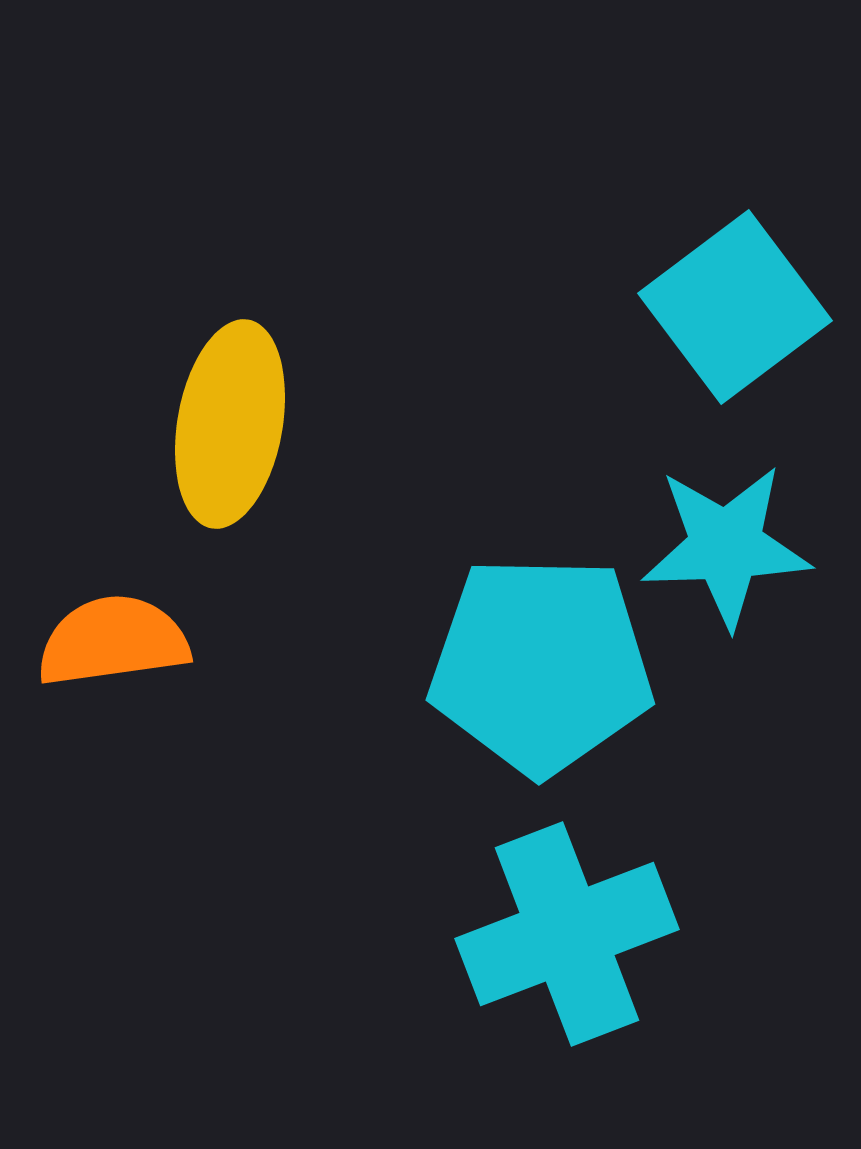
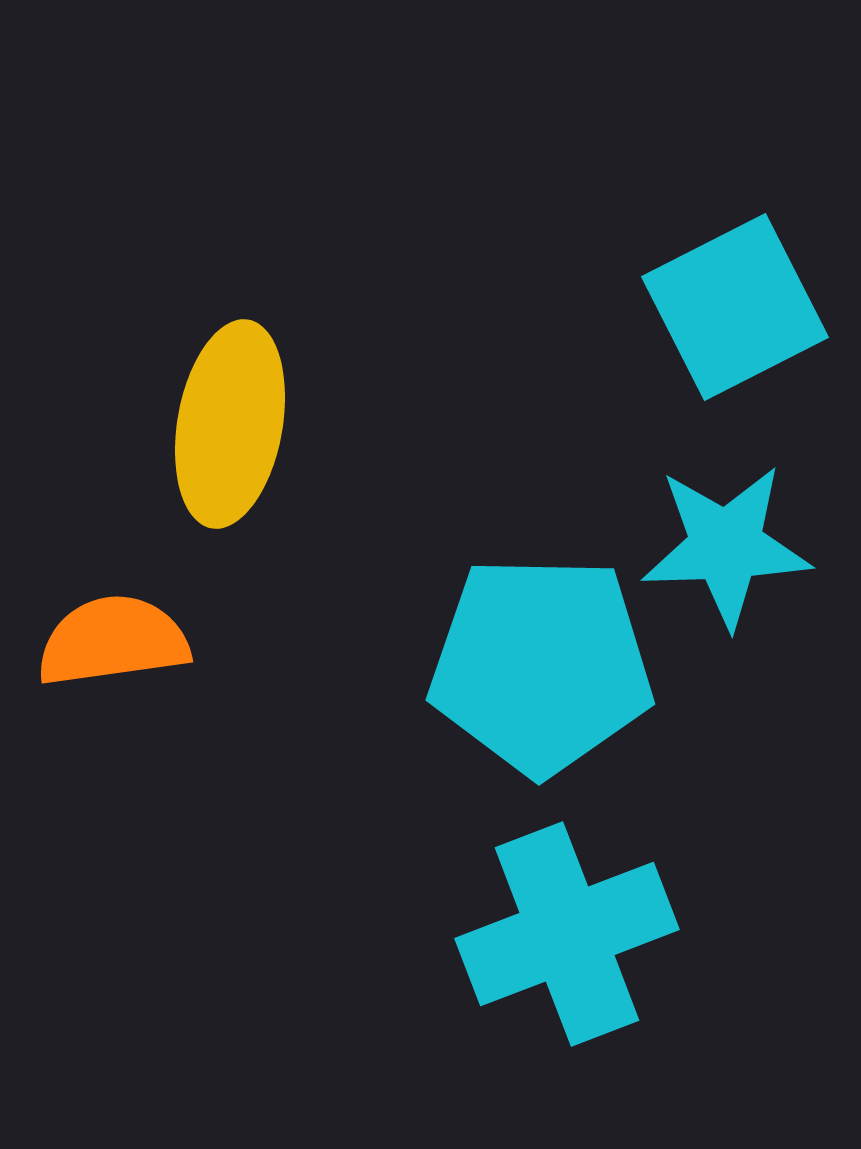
cyan square: rotated 10 degrees clockwise
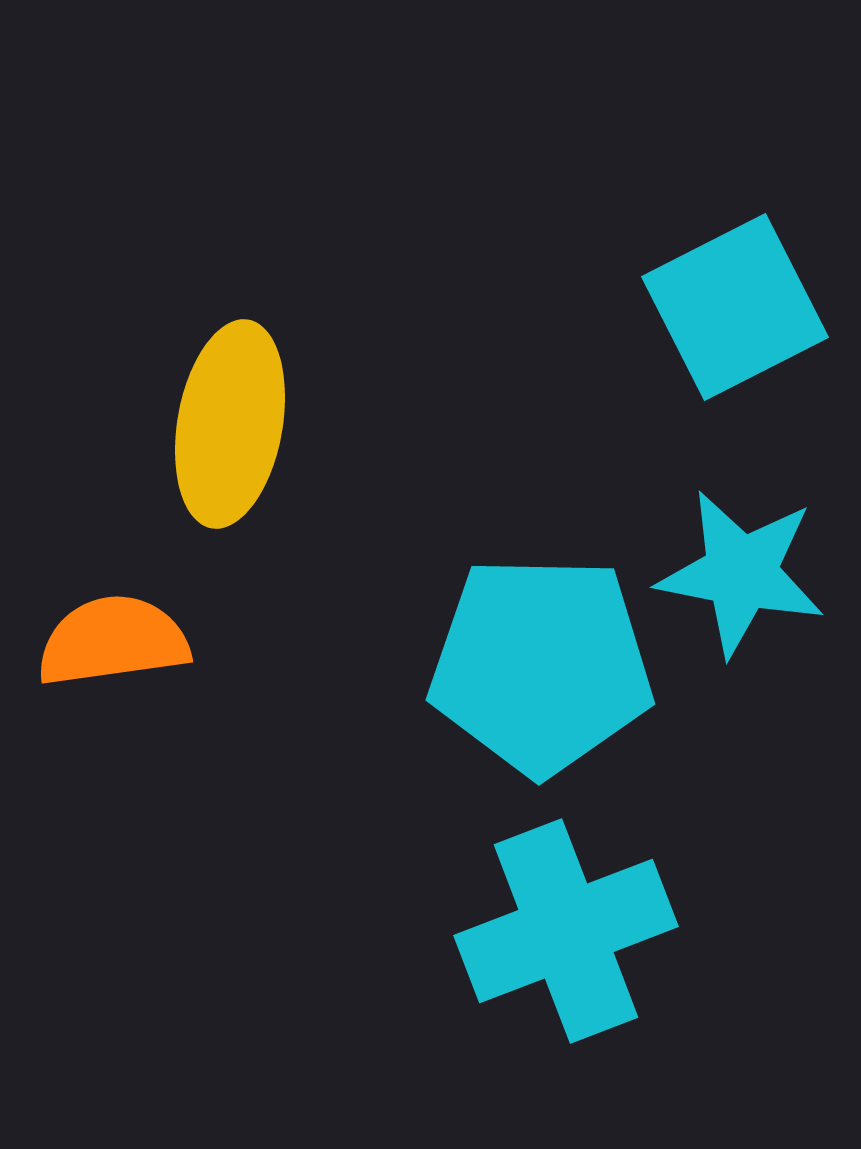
cyan star: moved 15 px right, 27 px down; rotated 13 degrees clockwise
cyan cross: moved 1 px left, 3 px up
